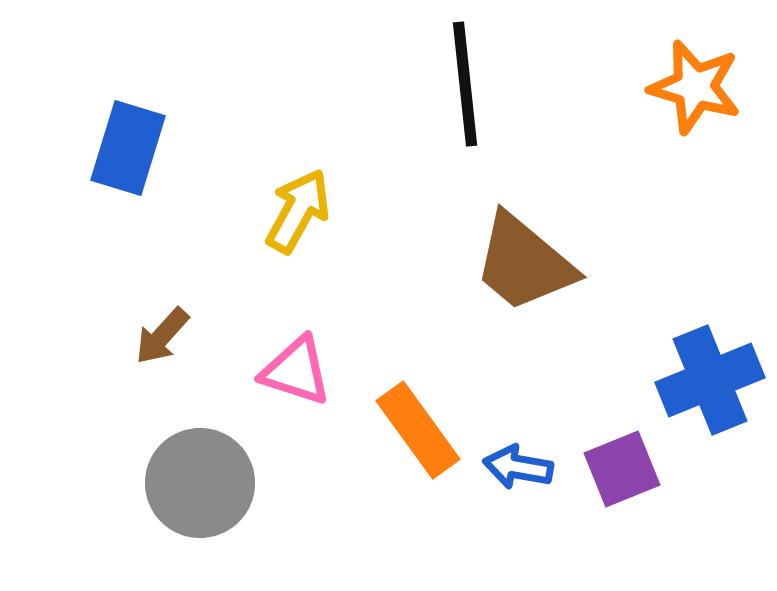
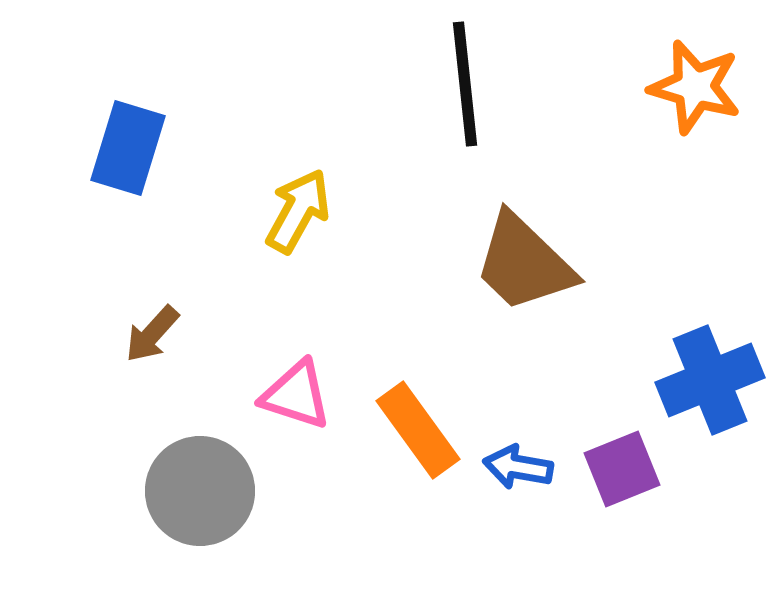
brown trapezoid: rotated 4 degrees clockwise
brown arrow: moved 10 px left, 2 px up
pink triangle: moved 24 px down
gray circle: moved 8 px down
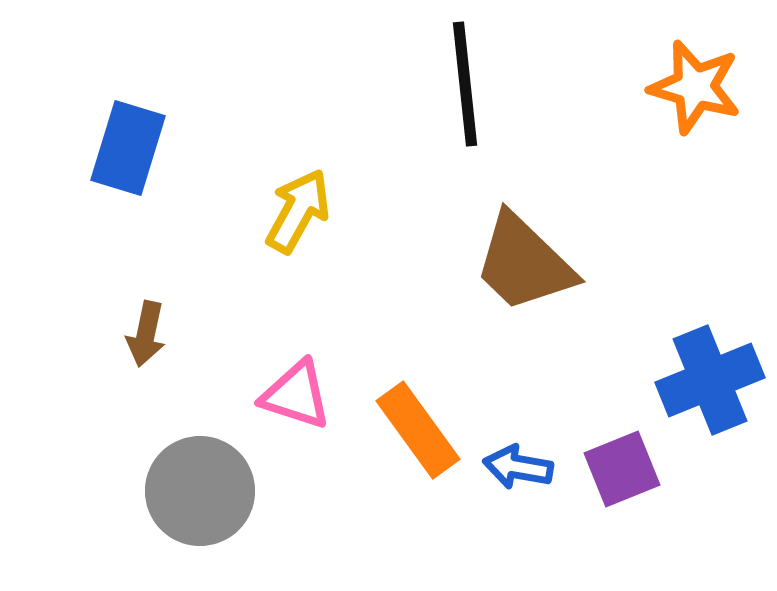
brown arrow: moved 6 px left; rotated 30 degrees counterclockwise
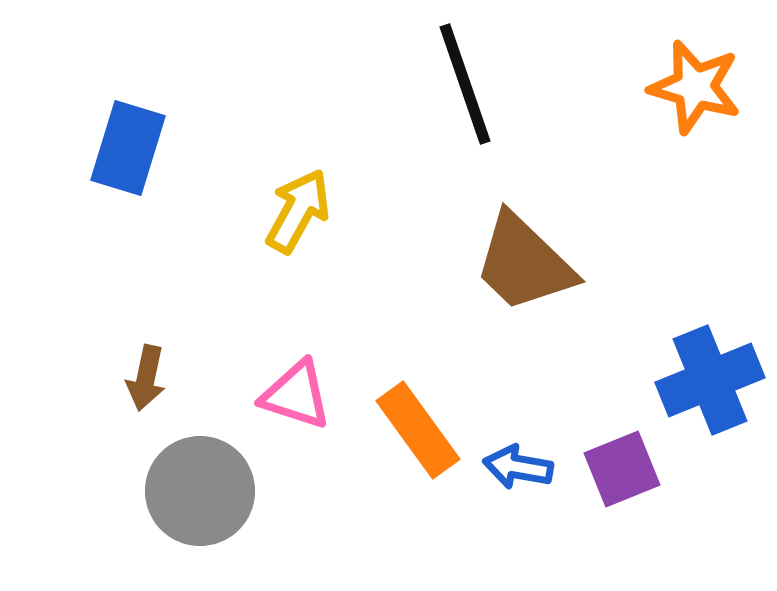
black line: rotated 13 degrees counterclockwise
brown arrow: moved 44 px down
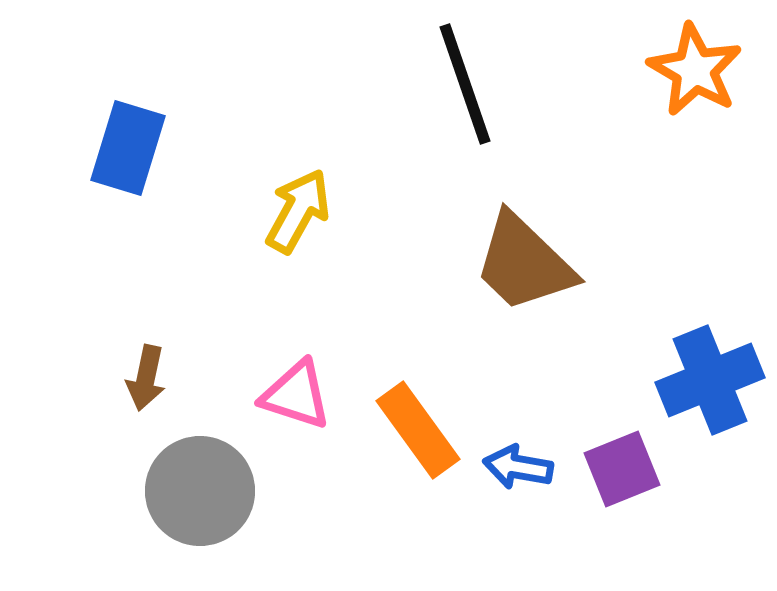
orange star: moved 17 px up; rotated 14 degrees clockwise
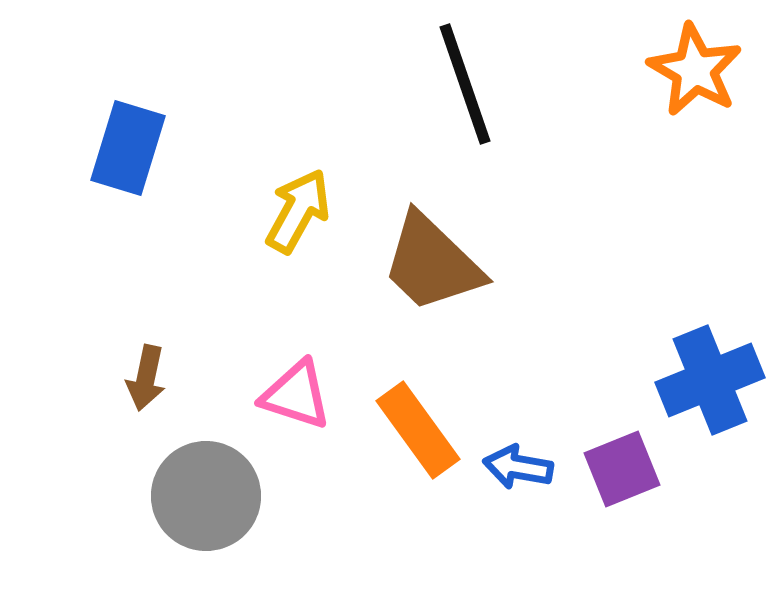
brown trapezoid: moved 92 px left
gray circle: moved 6 px right, 5 px down
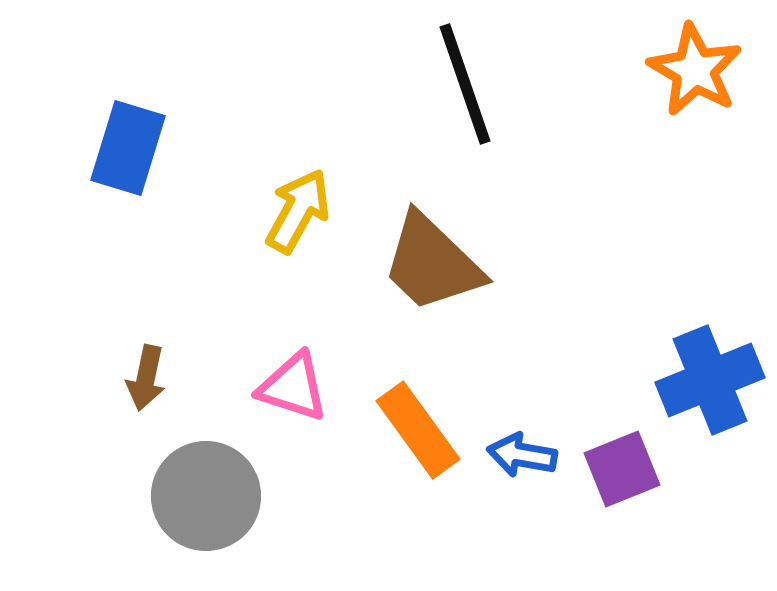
pink triangle: moved 3 px left, 8 px up
blue arrow: moved 4 px right, 12 px up
